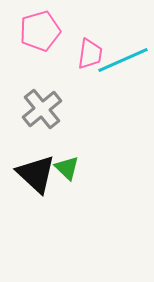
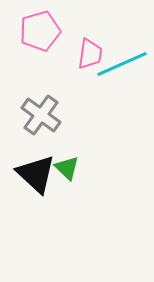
cyan line: moved 1 px left, 4 px down
gray cross: moved 1 px left, 6 px down; rotated 15 degrees counterclockwise
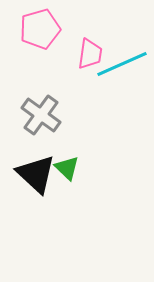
pink pentagon: moved 2 px up
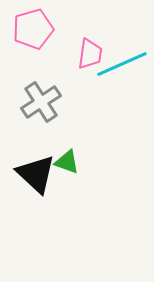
pink pentagon: moved 7 px left
gray cross: moved 13 px up; rotated 21 degrees clockwise
green triangle: moved 6 px up; rotated 24 degrees counterclockwise
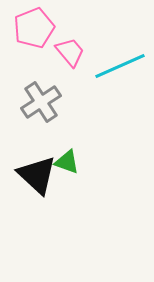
pink pentagon: moved 1 px right, 1 px up; rotated 6 degrees counterclockwise
pink trapezoid: moved 20 px left, 2 px up; rotated 48 degrees counterclockwise
cyan line: moved 2 px left, 2 px down
black triangle: moved 1 px right, 1 px down
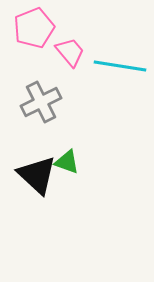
cyan line: rotated 33 degrees clockwise
gray cross: rotated 6 degrees clockwise
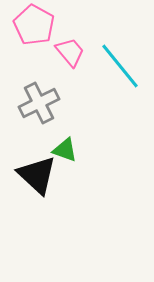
pink pentagon: moved 3 px up; rotated 21 degrees counterclockwise
cyan line: rotated 42 degrees clockwise
gray cross: moved 2 px left, 1 px down
green triangle: moved 2 px left, 12 px up
